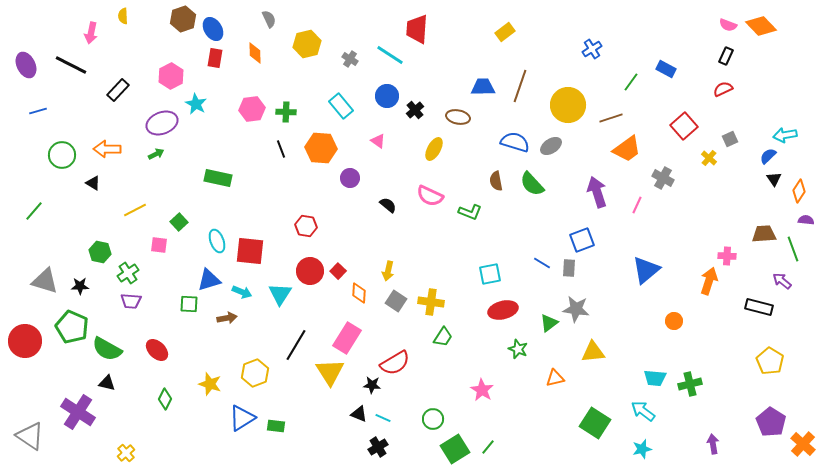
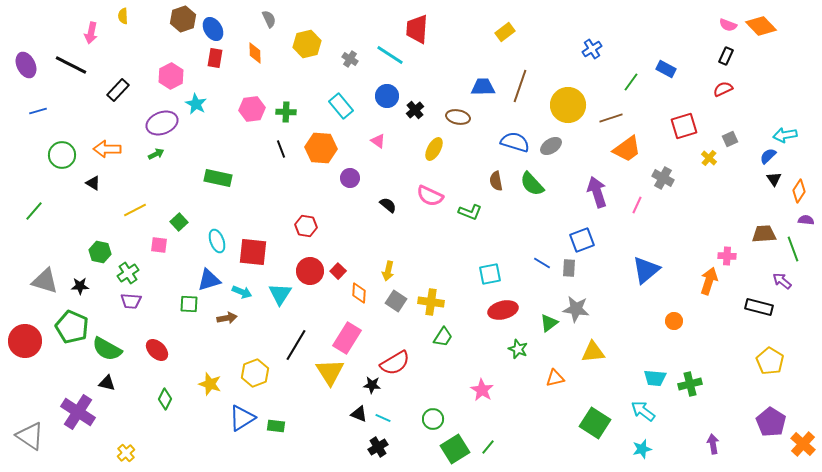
red square at (684, 126): rotated 24 degrees clockwise
red square at (250, 251): moved 3 px right, 1 px down
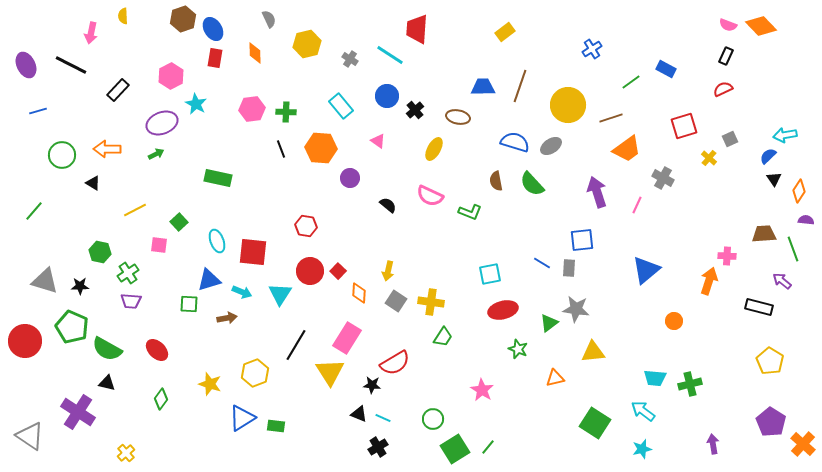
green line at (631, 82): rotated 18 degrees clockwise
blue square at (582, 240): rotated 15 degrees clockwise
green diamond at (165, 399): moved 4 px left; rotated 10 degrees clockwise
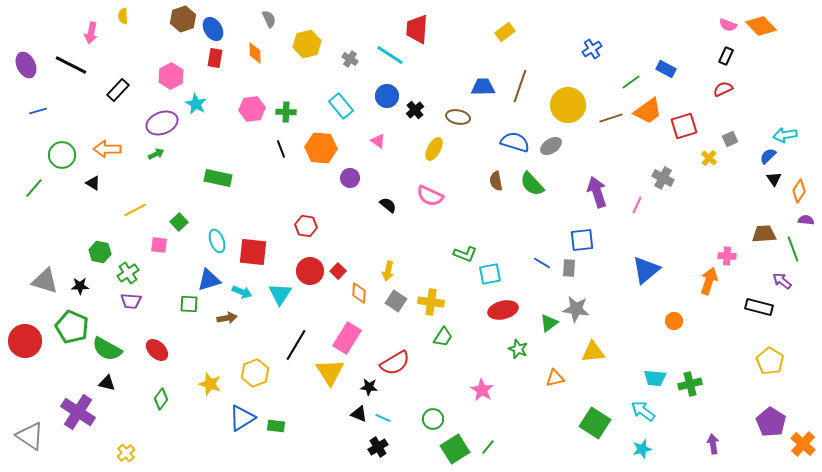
orange trapezoid at (627, 149): moved 21 px right, 38 px up
green line at (34, 211): moved 23 px up
green L-shape at (470, 212): moved 5 px left, 42 px down
black star at (372, 385): moved 3 px left, 2 px down
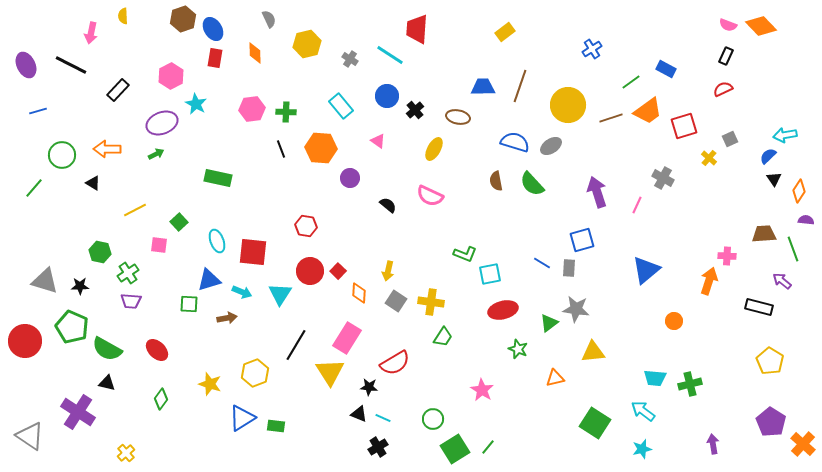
blue square at (582, 240): rotated 10 degrees counterclockwise
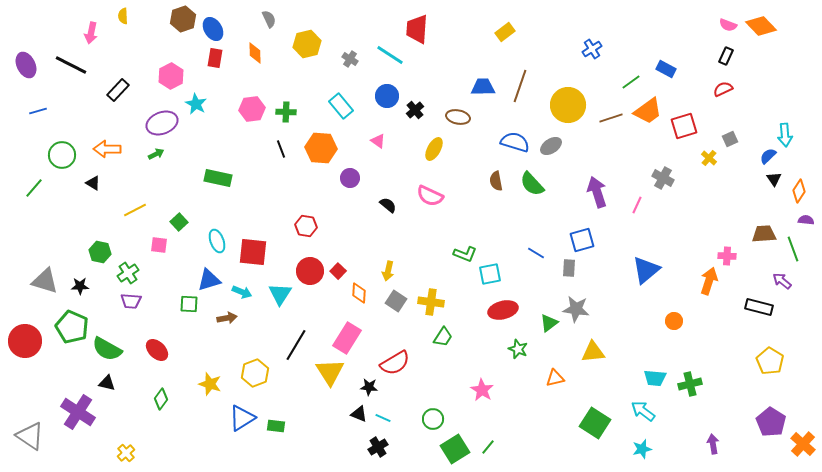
cyan arrow at (785, 135): rotated 85 degrees counterclockwise
blue line at (542, 263): moved 6 px left, 10 px up
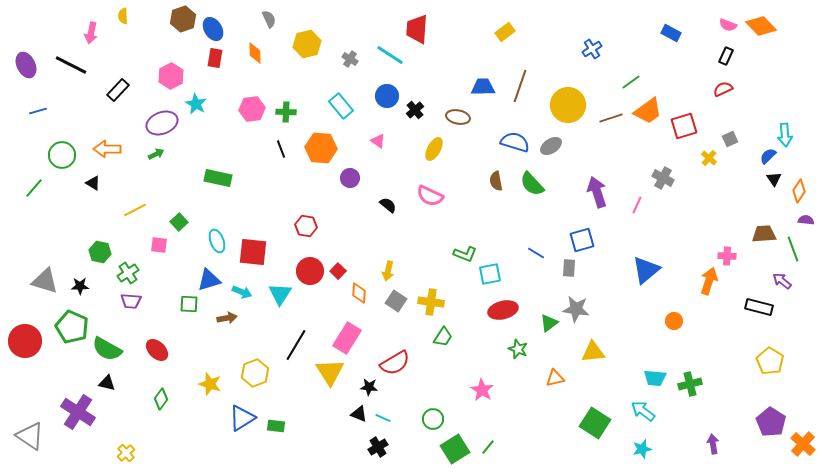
blue rectangle at (666, 69): moved 5 px right, 36 px up
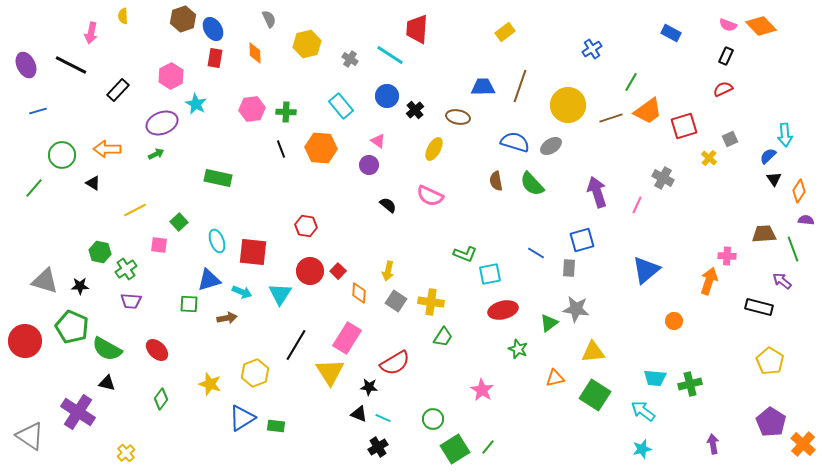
green line at (631, 82): rotated 24 degrees counterclockwise
purple circle at (350, 178): moved 19 px right, 13 px up
green cross at (128, 273): moved 2 px left, 4 px up
green square at (595, 423): moved 28 px up
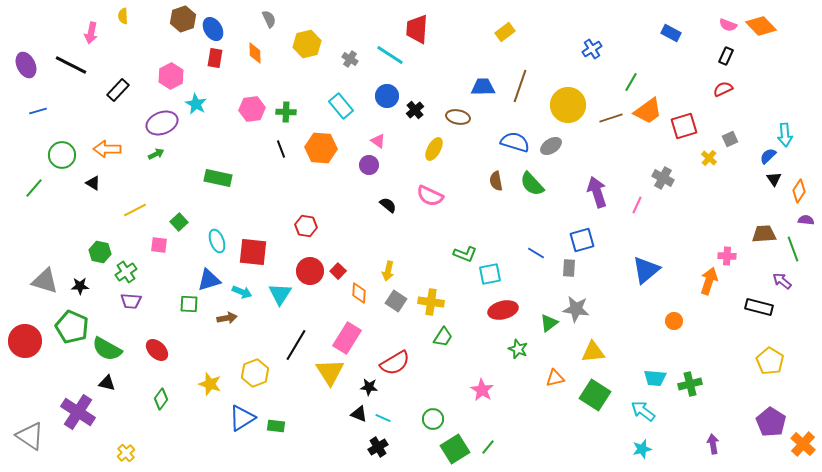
green cross at (126, 269): moved 3 px down
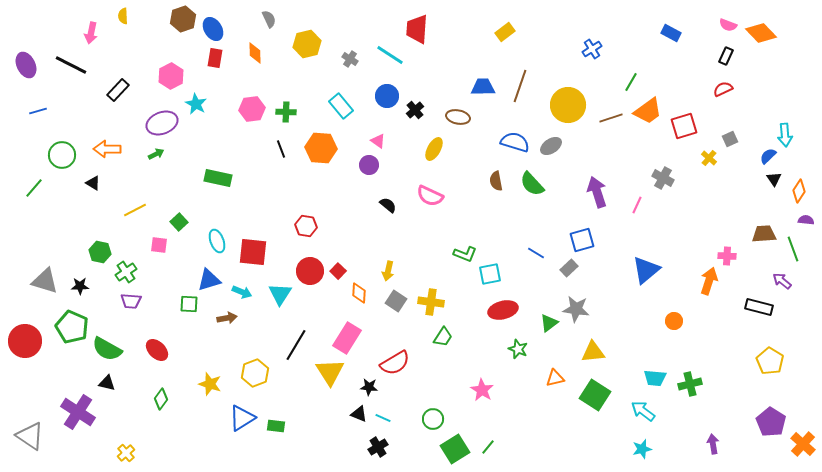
orange diamond at (761, 26): moved 7 px down
gray rectangle at (569, 268): rotated 42 degrees clockwise
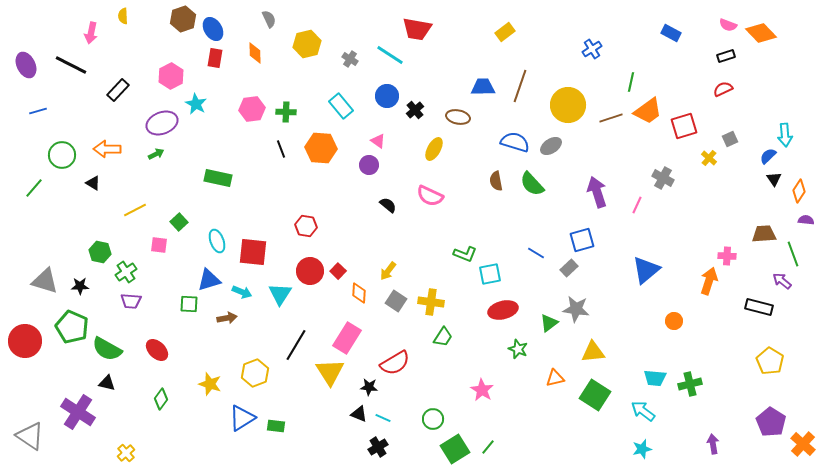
red trapezoid at (417, 29): rotated 84 degrees counterclockwise
black rectangle at (726, 56): rotated 48 degrees clockwise
green line at (631, 82): rotated 18 degrees counterclockwise
green line at (793, 249): moved 5 px down
yellow arrow at (388, 271): rotated 24 degrees clockwise
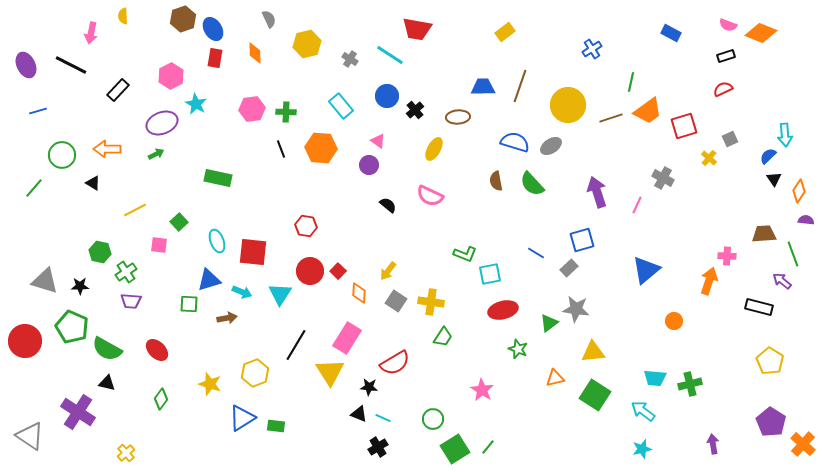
orange diamond at (761, 33): rotated 24 degrees counterclockwise
brown ellipse at (458, 117): rotated 15 degrees counterclockwise
